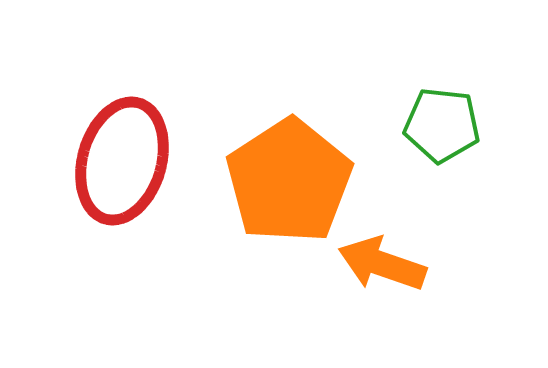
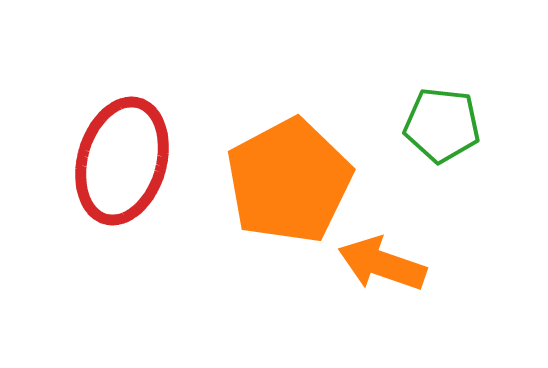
orange pentagon: rotated 5 degrees clockwise
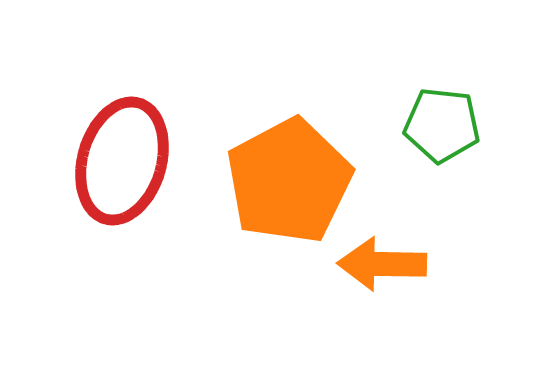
orange arrow: rotated 18 degrees counterclockwise
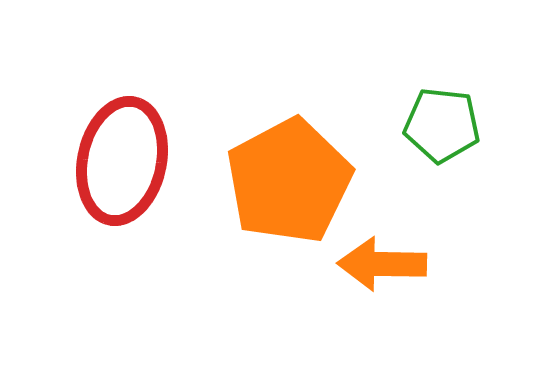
red ellipse: rotated 4 degrees counterclockwise
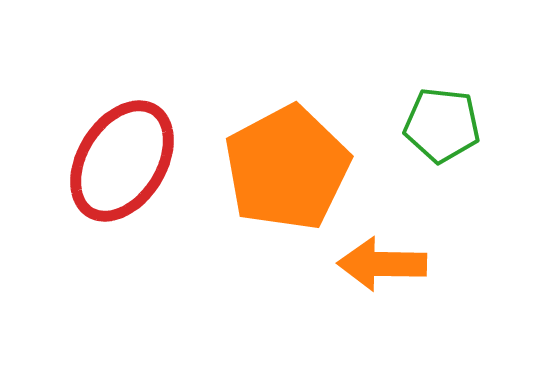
red ellipse: rotated 20 degrees clockwise
orange pentagon: moved 2 px left, 13 px up
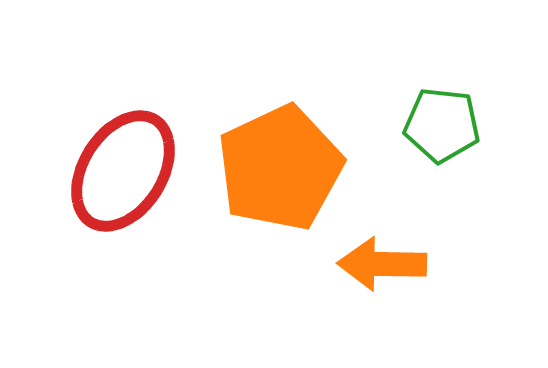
red ellipse: moved 1 px right, 10 px down
orange pentagon: moved 7 px left; rotated 3 degrees clockwise
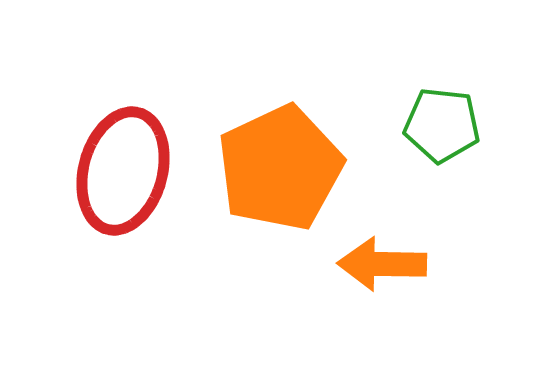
red ellipse: rotated 17 degrees counterclockwise
